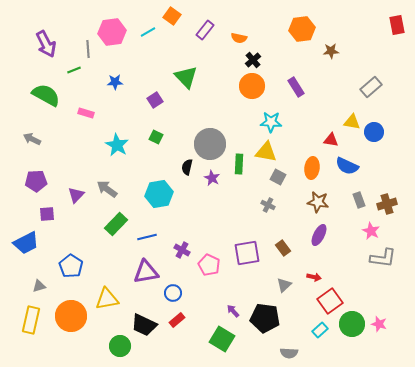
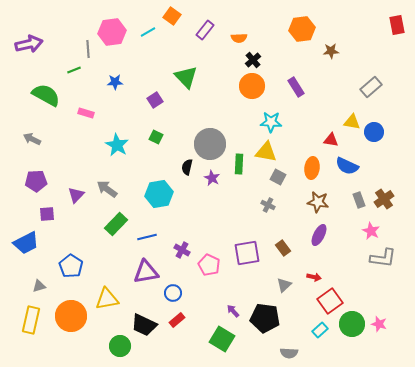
orange semicircle at (239, 38): rotated 14 degrees counterclockwise
purple arrow at (46, 44): moved 17 px left; rotated 76 degrees counterclockwise
brown cross at (387, 204): moved 3 px left, 5 px up; rotated 18 degrees counterclockwise
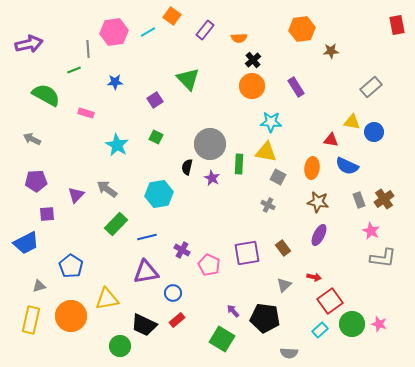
pink hexagon at (112, 32): moved 2 px right
green triangle at (186, 77): moved 2 px right, 2 px down
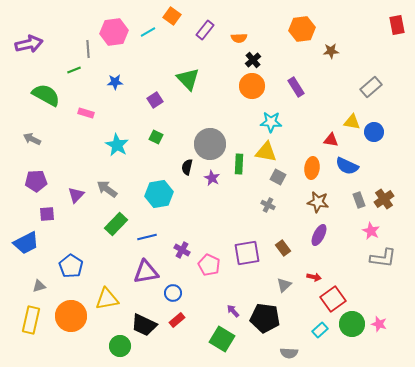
red square at (330, 301): moved 3 px right, 2 px up
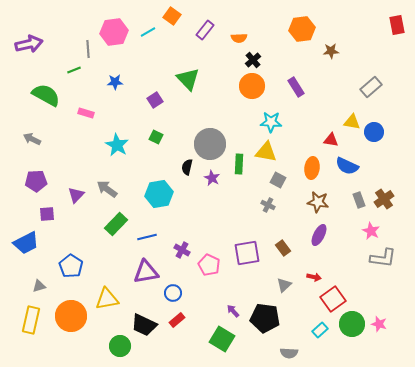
gray square at (278, 177): moved 3 px down
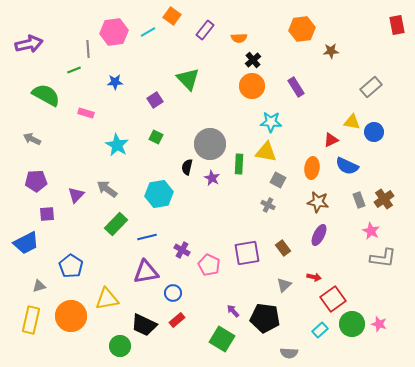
red triangle at (331, 140): rotated 35 degrees counterclockwise
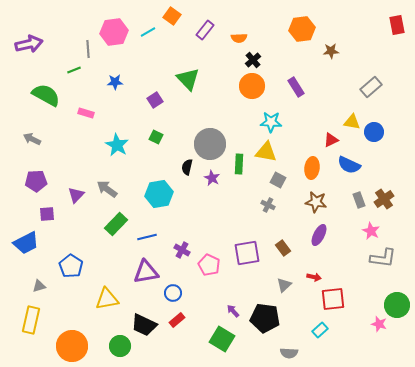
blue semicircle at (347, 166): moved 2 px right, 1 px up
brown star at (318, 202): moved 2 px left
red square at (333, 299): rotated 30 degrees clockwise
orange circle at (71, 316): moved 1 px right, 30 px down
green circle at (352, 324): moved 45 px right, 19 px up
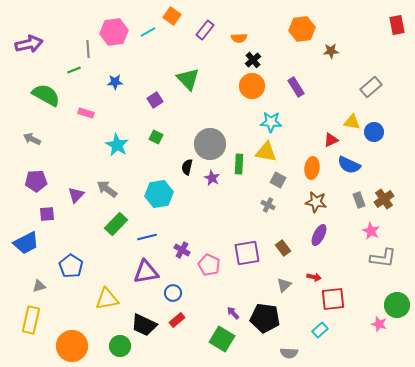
purple arrow at (233, 311): moved 2 px down
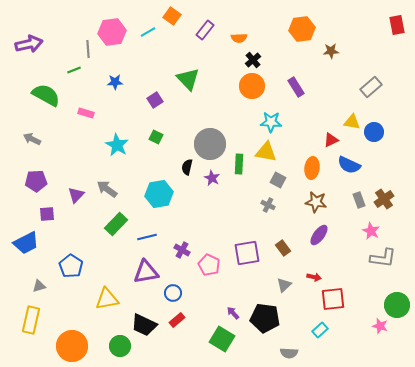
pink hexagon at (114, 32): moved 2 px left
purple ellipse at (319, 235): rotated 10 degrees clockwise
pink star at (379, 324): moved 1 px right, 2 px down
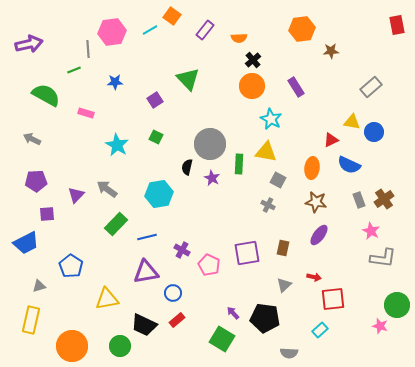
cyan line at (148, 32): moved 2 px right, 2 px up
cyan star at (271, 122): moved 3 px up; rotated 25 degrees clockwise
brown rectangle at (283, 248): rotated 49 degrees clockwise
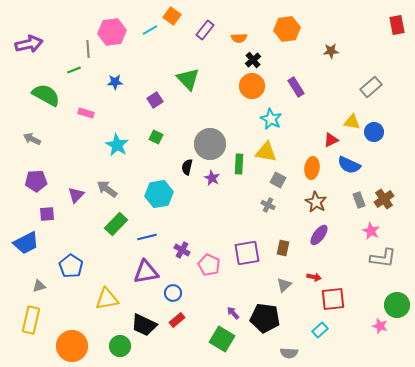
orange hexagon at (302, 29): moved 15 px left
brown star at (316, 202): rotated 20 degrees clockwise
